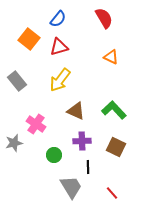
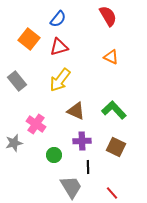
red semicircle: moved 4 px right, 2 px up
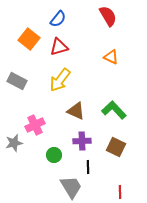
gray rectangle: rotated 24 degrees counterclockwise
pink cross: moved 1 px left, 1 px down; rotated 30 degrees clockwise
red line: moved 8 px right, 1 px up; rotated 40 degrees clockwise
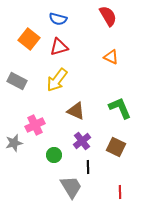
blue semicircle: rotated 66 degrees clockwise
yellow arrow: moved 3 px left
green L-shape: moved 6 px right, 2 px up; rotated 20 degrees clockwise
purple cross: rotated 36 degrees counterclockwise
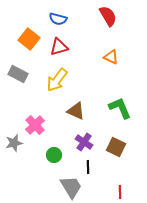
gray rectangle: moved 1 px right, 7 px up
pink cross: rotated 18 degrees counterclockwise
purple cross: moved 2 px right, 1 px down; rotated 18 degrees counterclockwise
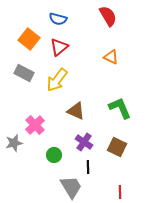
red triangle: rotated 24 degrees counterclockwise
gray rectangle: moved 6 px right, 1 px up
brown square: moved 1 px right
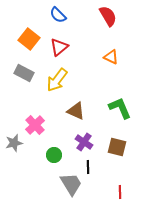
blue semicircle: moved 4 px up; rotated 30 degrees clockwise
brown square: rotated 12 degrees counterclockwise
gray trapezoid: moved 3 px up
